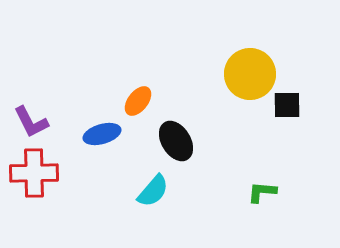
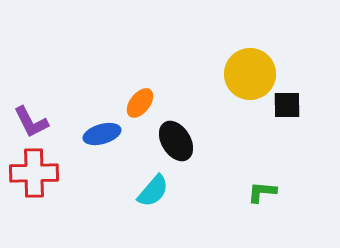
orange ellipse: moved 2 px right, 2 px down
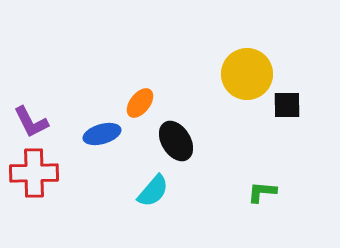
yellow circle: moved 3 px left
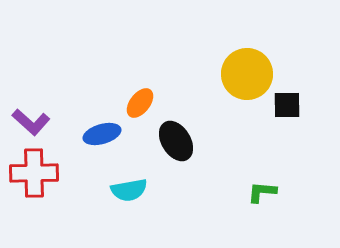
purple L-shape: rotated 21 degrees counterclockwise
cyan semicircle: moved 24 px left, 1 px up; rotated 39 degrees clockwise
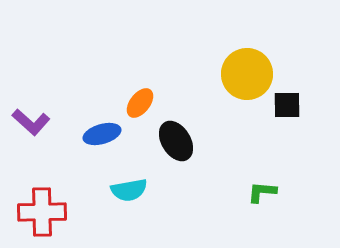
red cross: moved 8 px right, 39 px down
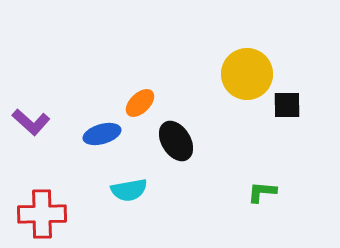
orange ellipse: rotated 8 degrees clockwise
red cross: moved 2 px down
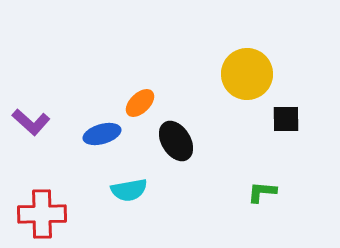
black square: moved 1 px left, 14 px down
